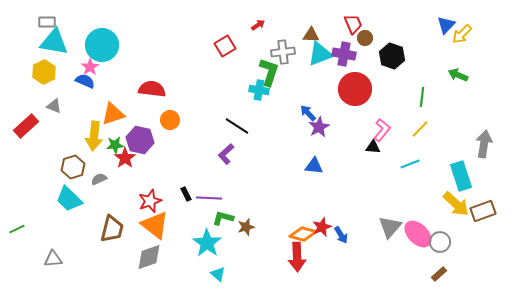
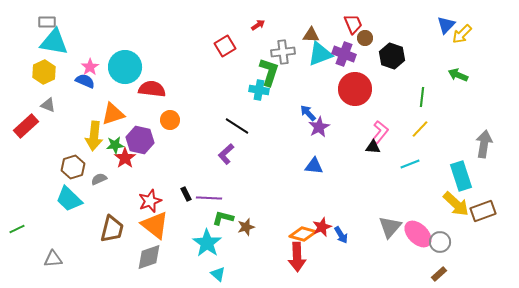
cyan circle at (102, 45): moved 23 px right, 22 px down
purple cross at (344, 54): rotated 10 degrees clockwise
gray triangle at (54, 106): moved 6 px left, 1 px up
pink L-shape at (382, 130): moved 2 px left, 2 px down
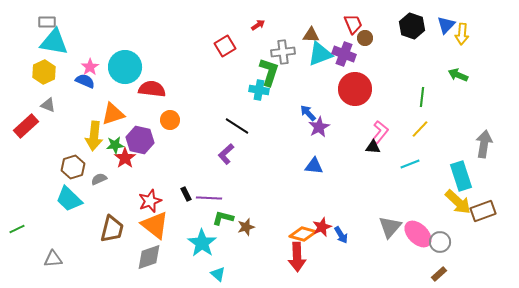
yellow arrow at (462, 34): rotated 40 degrees counterclockwise
black hexagon at (392, 56): moved 20 px right, 30 px up
yellow arrow at (456, 204): moved 2 px right, 2 px up
cyan star at (207, 243): moved 5 px left
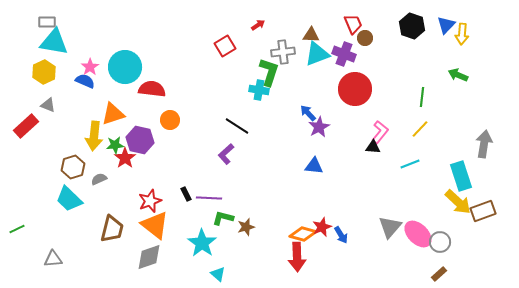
cyan triangle at (320, 54): moved 3 px left
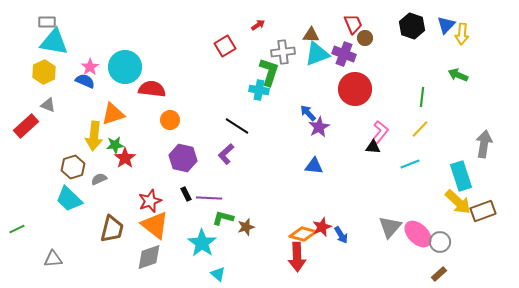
purple hexagon at (140, 140): moved 43 px right, 18 px down
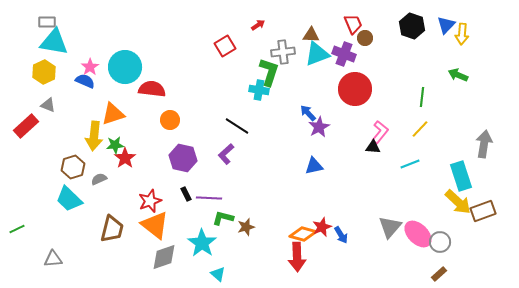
blue triangle at (314, 166): rotated 18 degrees counterclockwise
gray diamond at (149, 257): moved 15 px right
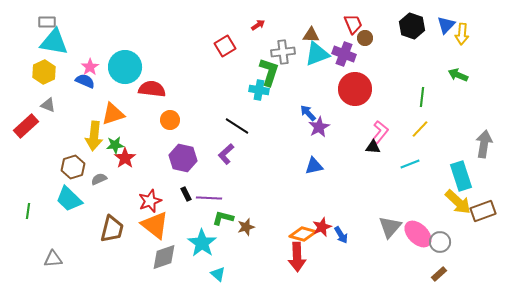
green line at (17, 229): moved 11 px right, 18 px up; rotated 56 degrees counterclockwise
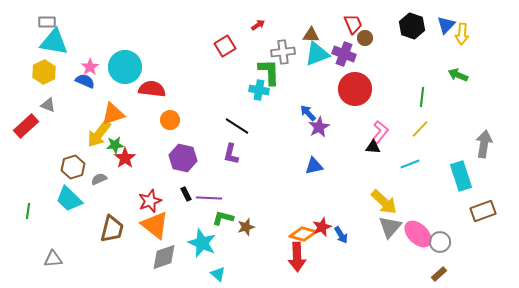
green L-shape at (269, 72): rotated 20 degrees counterclockwise
yellow arrow at (94, 136): moved 5 px right, 2 px up; rotated 32 degrees clockwise
purple L-shape at (226, 154): moved 5 px right; rotated 35 degrees counterclockwise
yellow arrow at (458, 202): moved 74 px left
cyan star at (202, 243): rotated 12 degrees counterclockwise
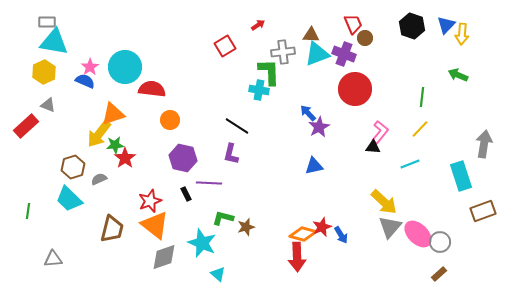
purple line at (209, 198): moved 15 px up
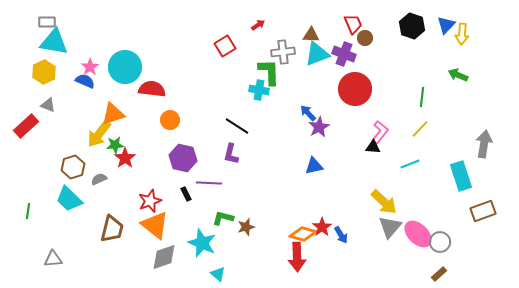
red star at (322, 227): rotated 12 degrees counterclockwise
